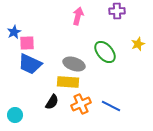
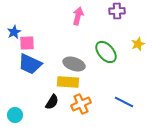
green ellipse: moved 1 px right
blue line: moved 13 px right, 4 px up
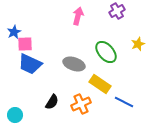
purple cross: rotated 28 degrees counterclockwise
pink square: moved 2 px left, 1 px down
yellow rectangle: moved 32 px right, 2 px down; rotated 30 degrees clockwise
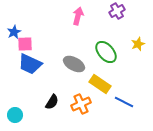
gray ellipse: rotated 10 degrees clockwise
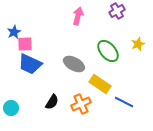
green ellipse: moved 2 px right, 1 px up
cyan circle: moved 4 px left, 7 px up
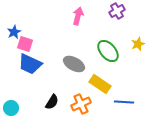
pink square: rotated 21 degrees clockwise
blue line: rotated 24 degrees counterclockwise
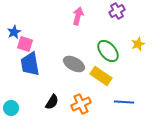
blue trapezoid: rotated 55 degrees clockwise
yellow rectangle: moved 1 px right, 8 px up
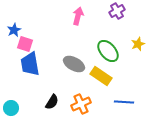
blue star: moved 2 px up
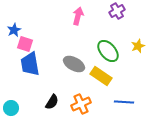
yellow star: moved 2 px down
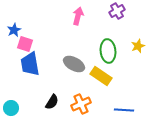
green ellipse: rotated 35 degrees clockwise
blue line: moved 8 px down
